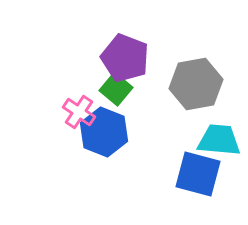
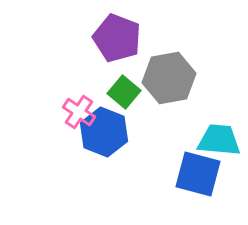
purple pentagon: moved 8 px left, 20 px up
gray hexagon: moved 27 px left, 6 px up
green square: moved 8 px right, 3 px down
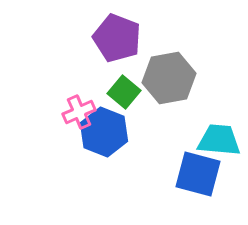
pink cross: rotated 32 degrees clockwise
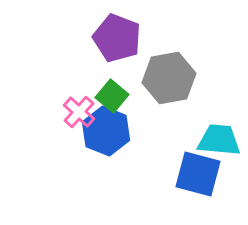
green square: moved 12 px left, 4 px down
pink cross: rotated 24 degrees counterclockwise
blue hexagon: moved 2 px right, 1 px up
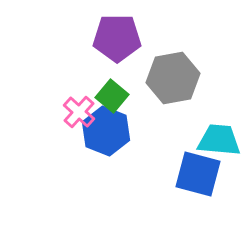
purple pentagon: rotated 21 degrees counterclockwise
gray hexagon: moved 4 px right
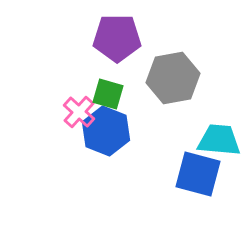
green square: moved 4 px left, 2 px up; rotated 24 degrees counterclockwise
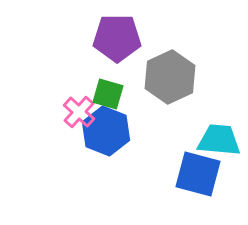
gray hexagon: moved 3 px left, 1 px up; rotated 15 degrees counterclockwise
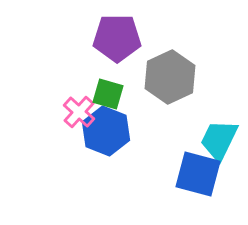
cyan trapezoid: rotated 69 degrees counterclockwise
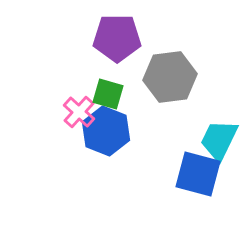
gray hexagon: rotated 18 degrees clockwise
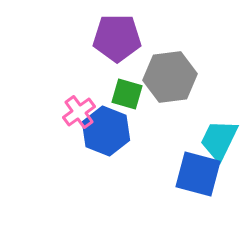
green square: moved 19 px right
pink cross: rotated 12 degrees clockwise
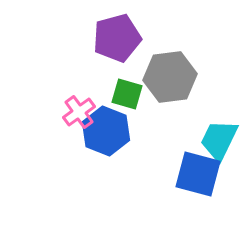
purple pentagon: rotated 15 degrees counterclockwise
